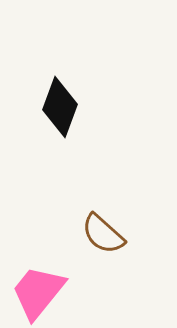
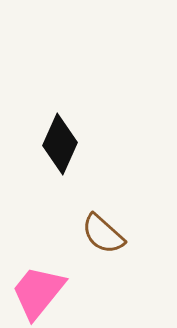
black diamond: moved 37 px down; rotated 4 degrees clockwise
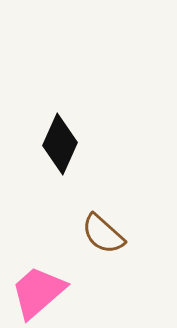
pink trapezoid: rotated 10 degrees clockwise
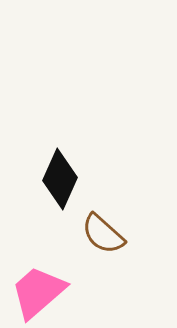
black diamond: moved 35 px down
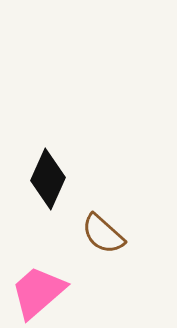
black diamond: moved 12 px left
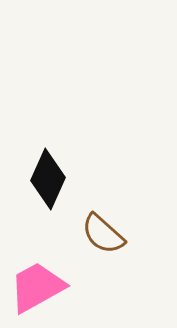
pink trapezoid: moved 1 px left, 5 px up; rotated 12 degrees clockwise
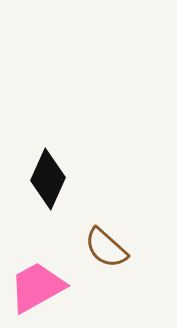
brown semicircle: moved 3 px right, 14 px down
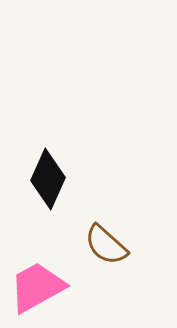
brown semicircle: moved 3 px up
